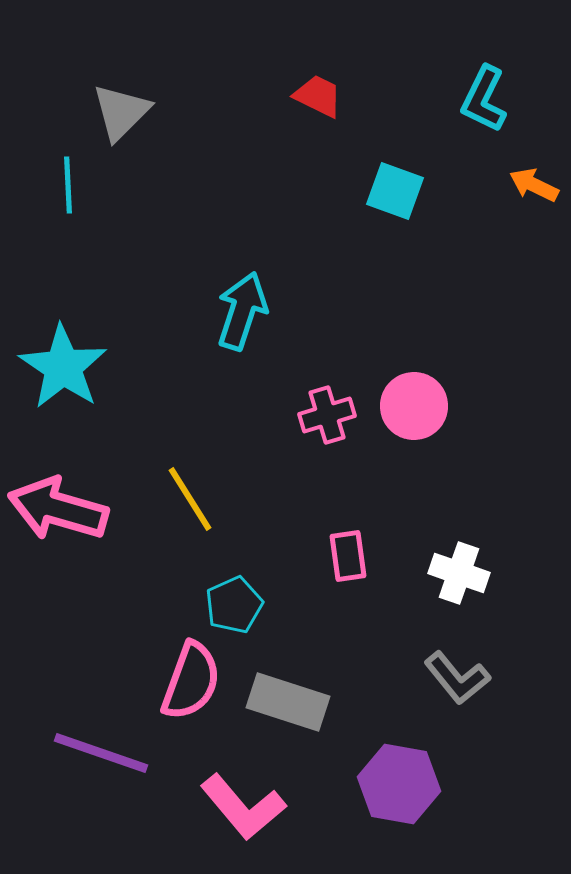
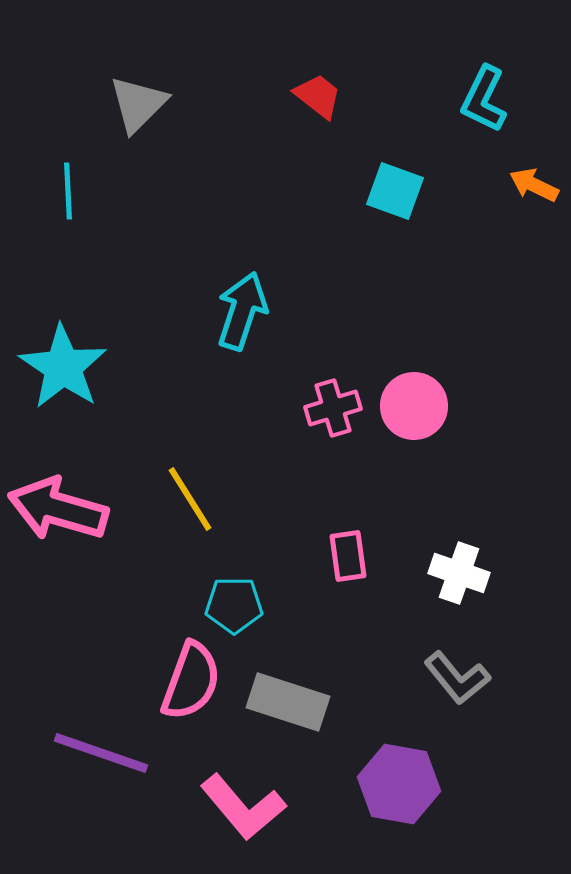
red trapezoid: rotated 12 degrees clockwise
gray triangle: moved 17 px right, 8 px up
cyan line: moved 6 px down
pink cross: moved 6 px right, 7 px up
cyan pentagon: rotated 24 degrees clockwise
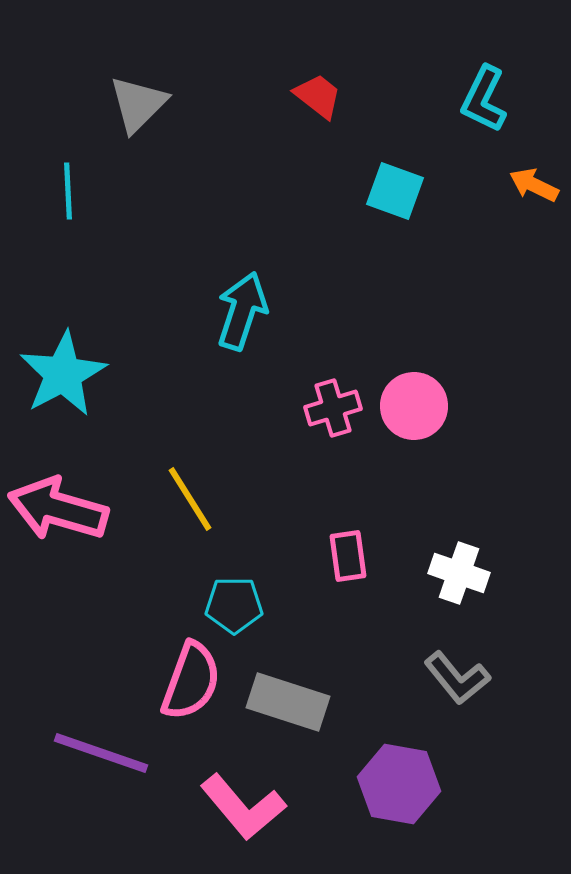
cyan star: moved 7 px down; rotated 10 degrees clockwise
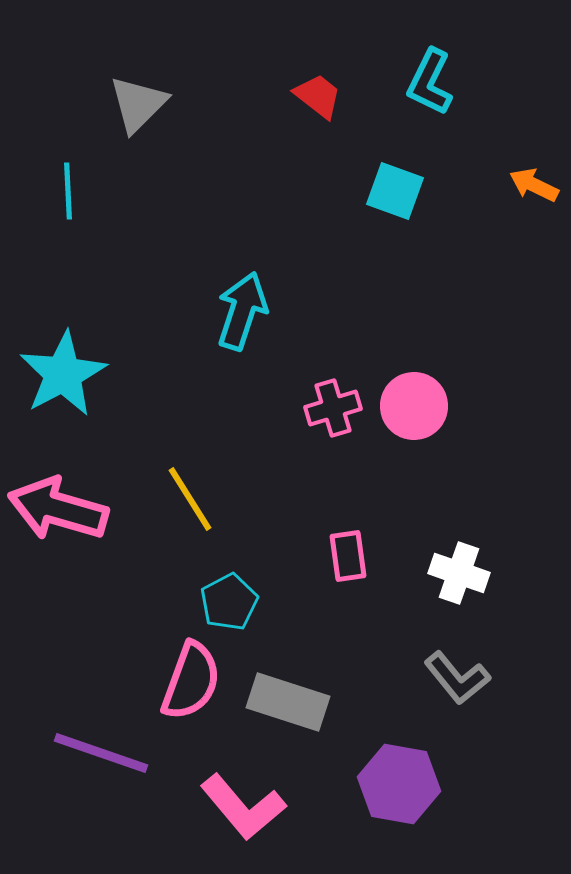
cyan L-shape: moved 54 px left, 17 px up
cyan pentagon: moved 5 px left, 3 px up; rotated 28 degrees counterclockwise
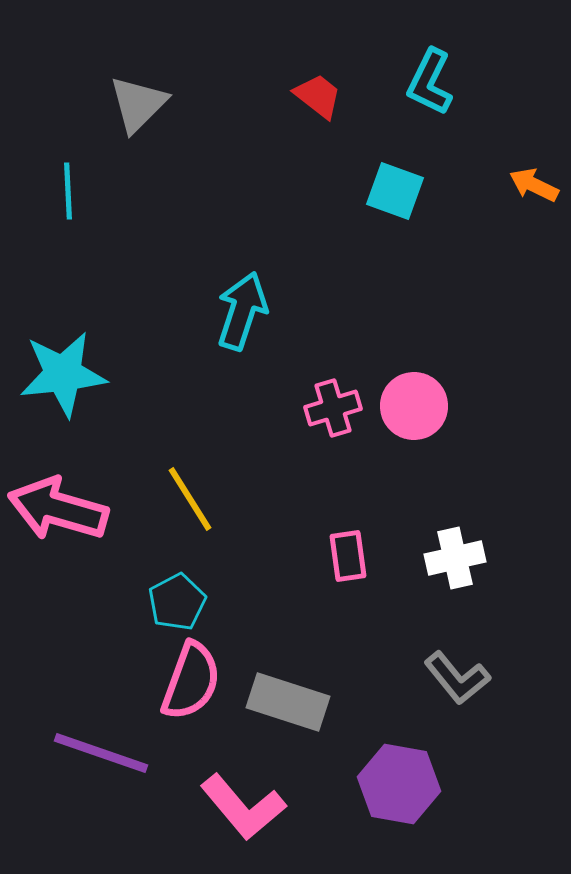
cyan star: rotated 22 degrees clockwise
white cross: moved 4 px left, 15 px up; rotated 32 degrees counterclockwise
cyan pentagon: moved 52 px left
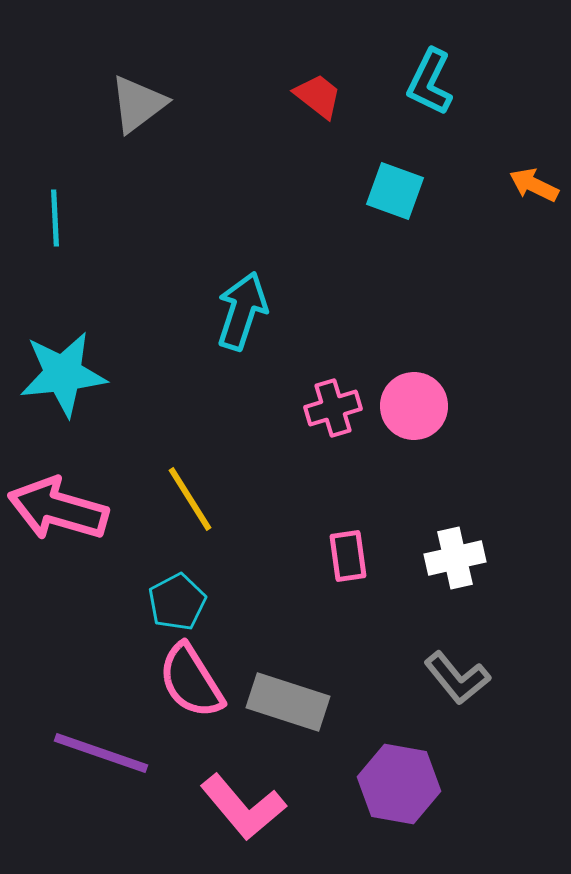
gray triangle: rotated 8 degrees clockwise
cyan line: moved 13 px left, 27 px down
pink semicircle: rotated 128 degrees clockwise
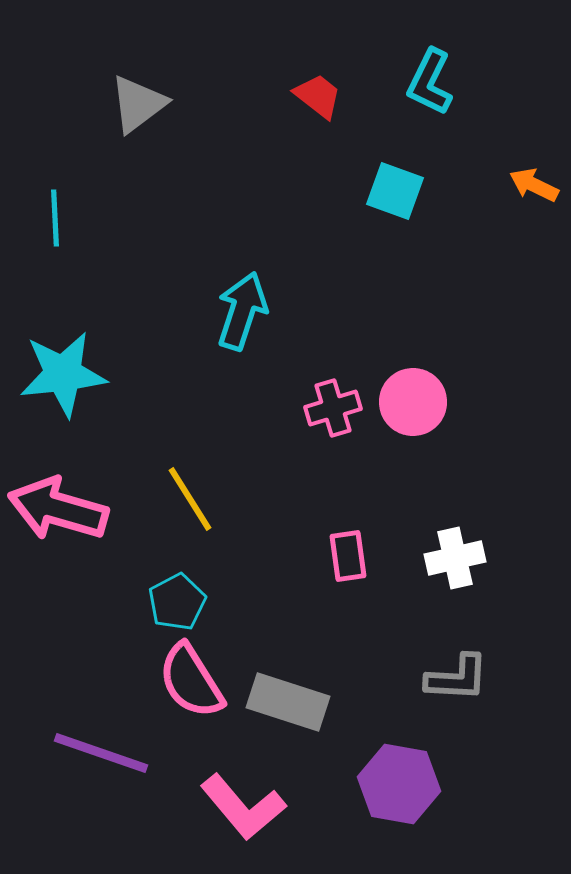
pink circle: moved 1 px left, 4 px up
gray L-shape: rotated 48 degrees counterclockwise
